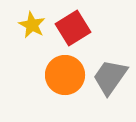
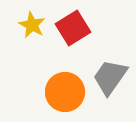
orange circle: moved 17 px down
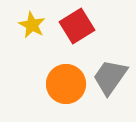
red square: moved 4 px right, 2 px up
orange circle: moved 1 px right, 8 px up
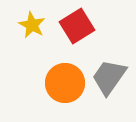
gray trapezoid: moved 1 px left
orange circle: moved 1 px left, 1 px up
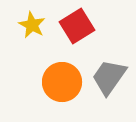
orange circle: moved 3 px left, 1 px up
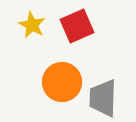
red square: rotated 8 degrees clockwise
gray trapezoid: moved 6 px left, 21 px down; rotated 33 degrees counterclockwise
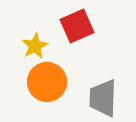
yellow star: moved 3 px right, 21 px down; rotated 16 degrees clockwise
orange circle: moved 15 px left
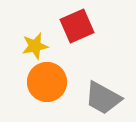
yellow star: rotated 16 degrees clockwise
gray trapezoid: rotated 63 degrees counterclockwise
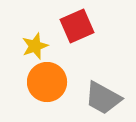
yellow star: rotated 8 degrees counterclockwise
